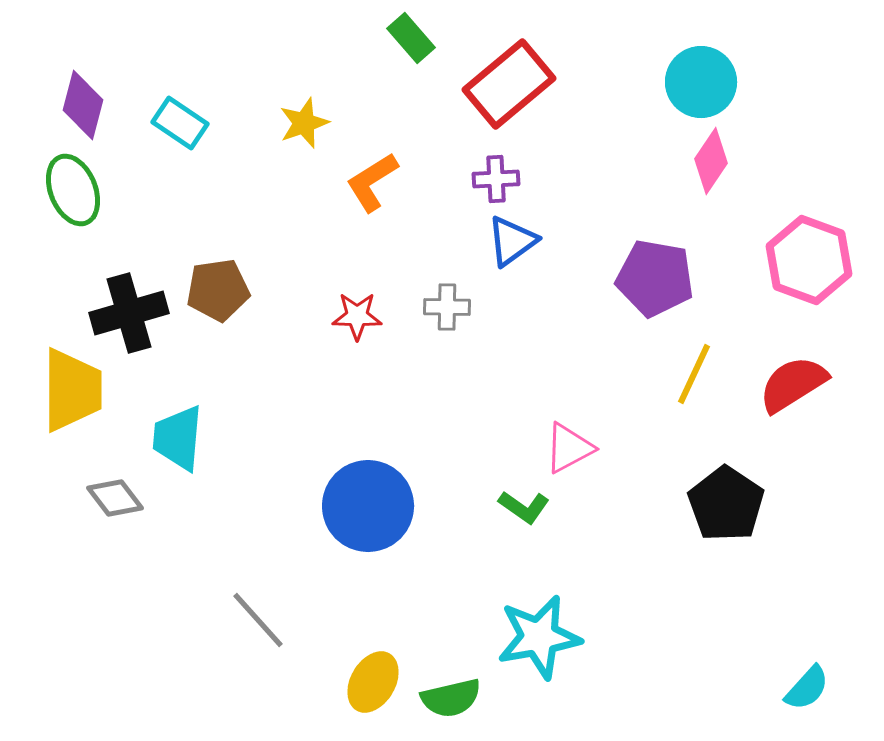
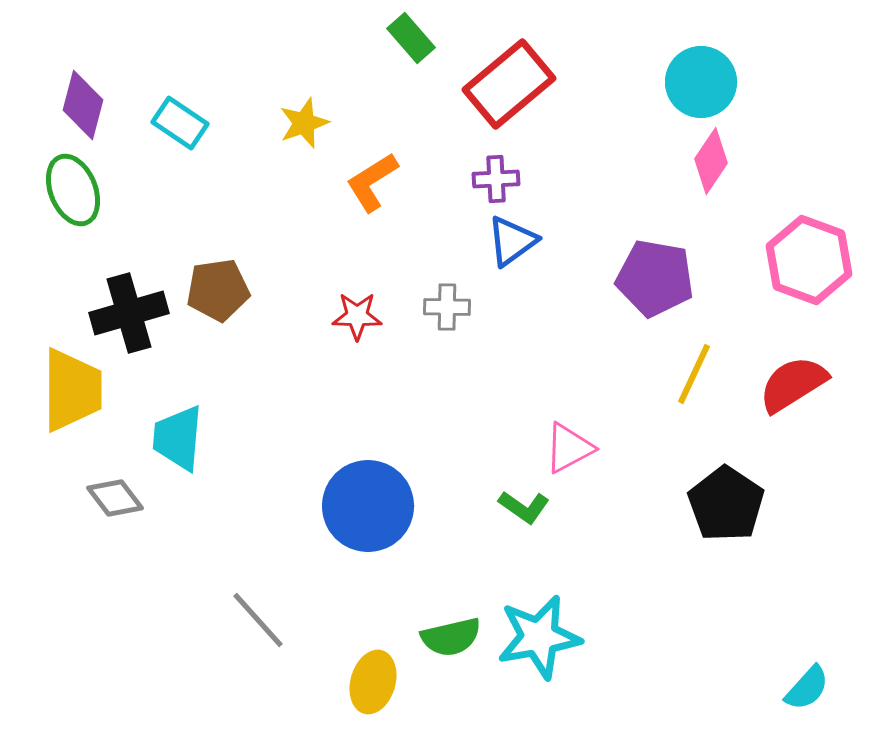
yellow ellipse: rotated 14 degrees counterclockwise
green semicircle: moved 61 px up
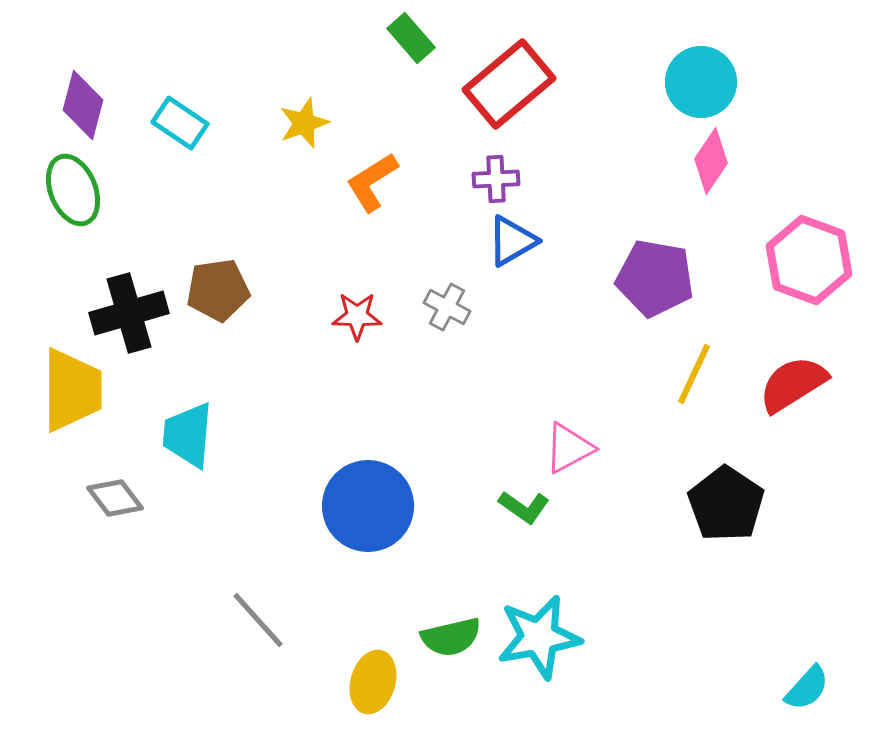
blue triangle: rotated 6 degrees clockwise
gray cross: rotated 27 degrees clockwise
cyan trapezoid: moved 10 px right, 3 px up
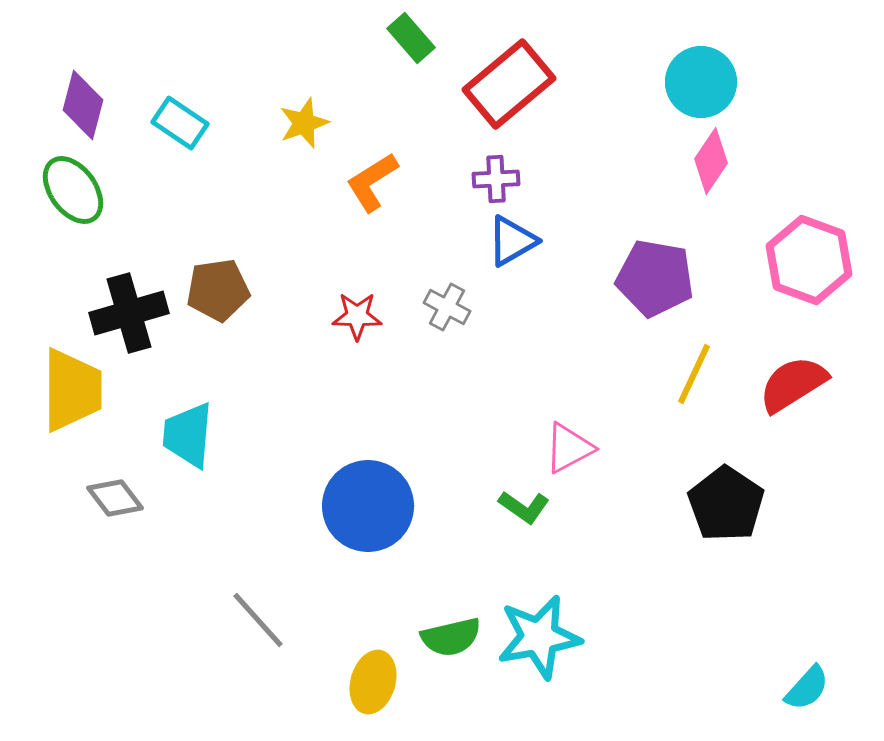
green ellipse: rotated 14 degrees counterclockwise
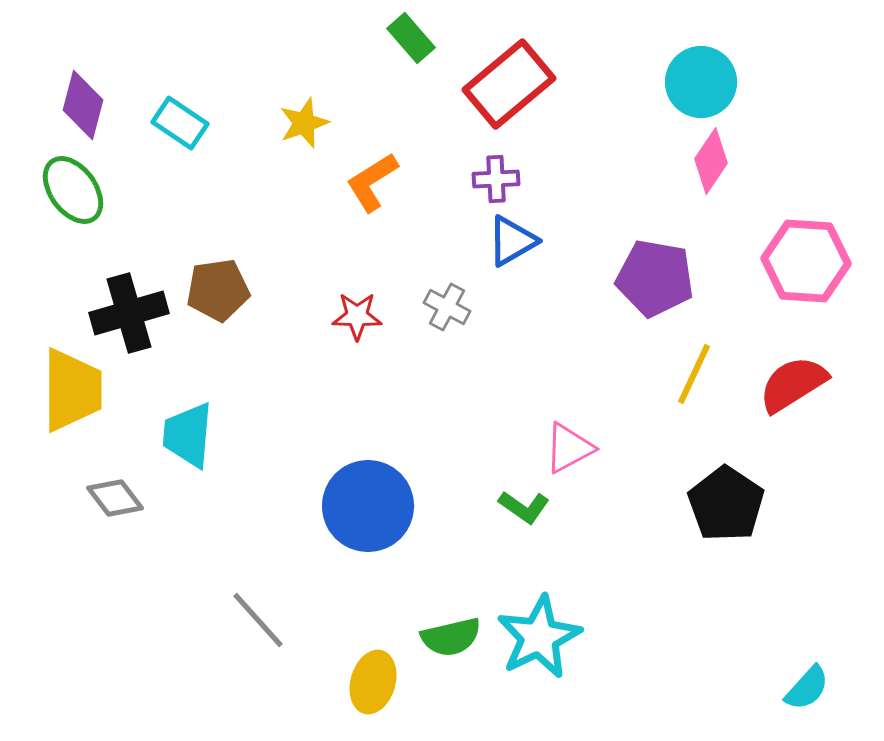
pink hexagon: moved 3 px left, 1 px down; rotated 16 degrees counterclockwise
cyan star: rotated 16 degrees counterclockwise
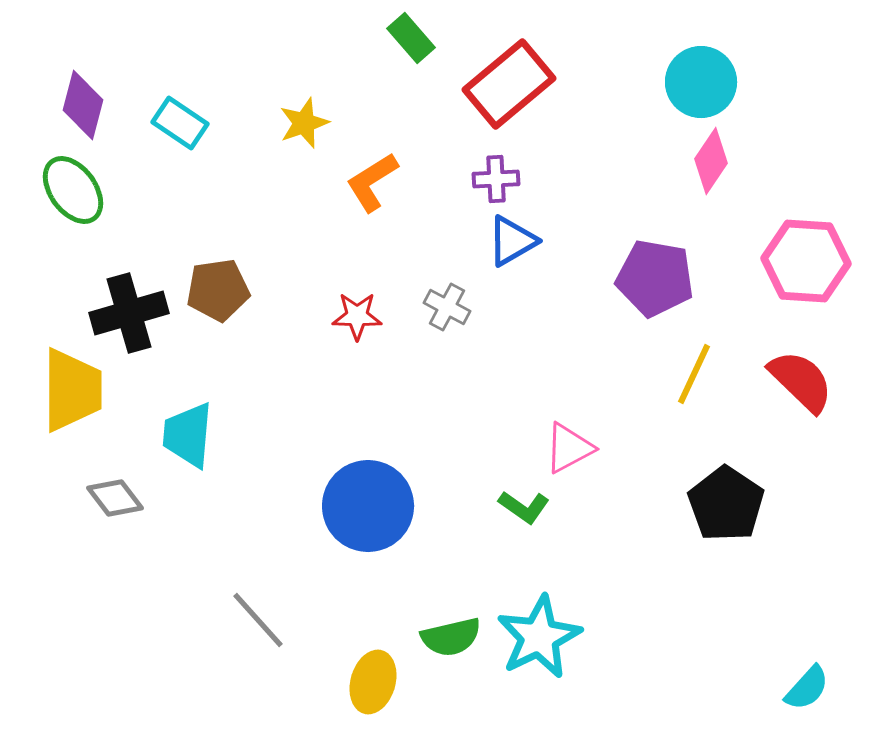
red semicircle: moved 8 px right, 3 px up; rotated 76 degrees clockwise
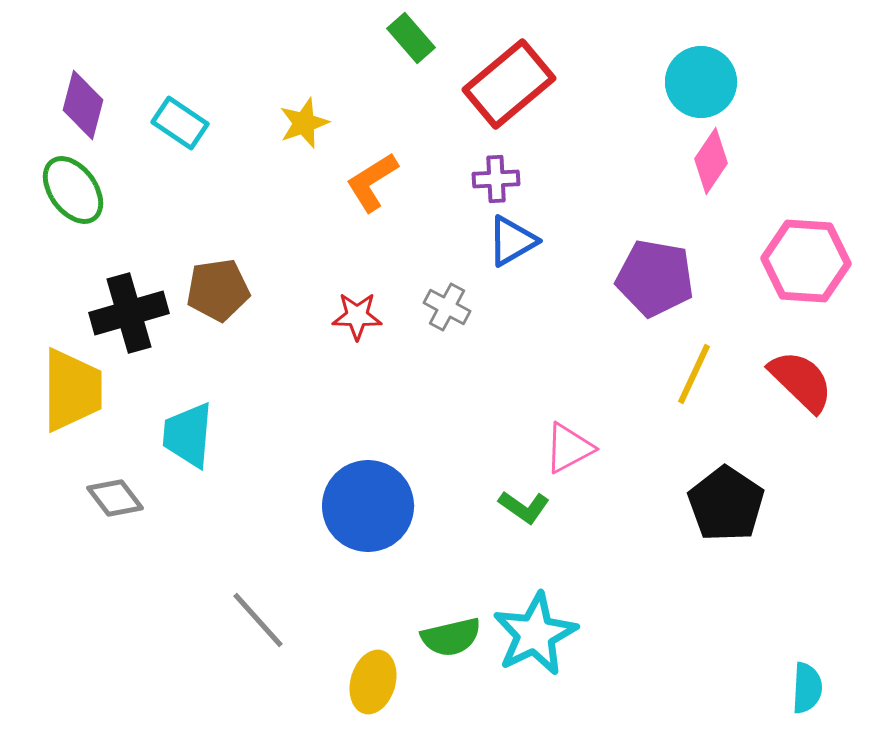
cyan star: moved 4 px left, 3 px up
cyan semicircle: rotated 39 degrees counterclockwise
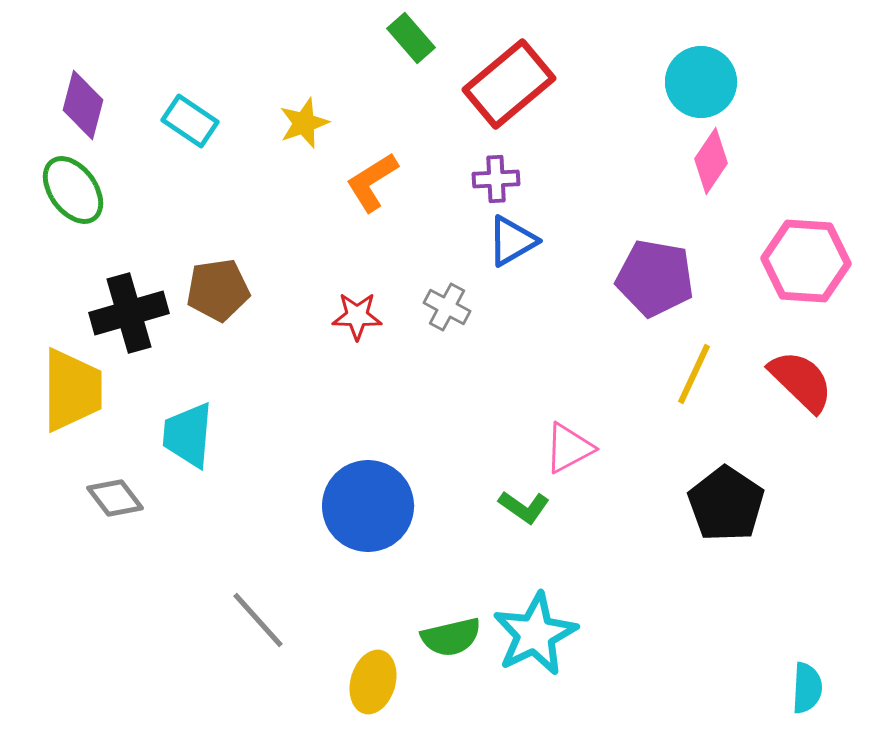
cyan rectangle: moved 10 px right, 2 px up
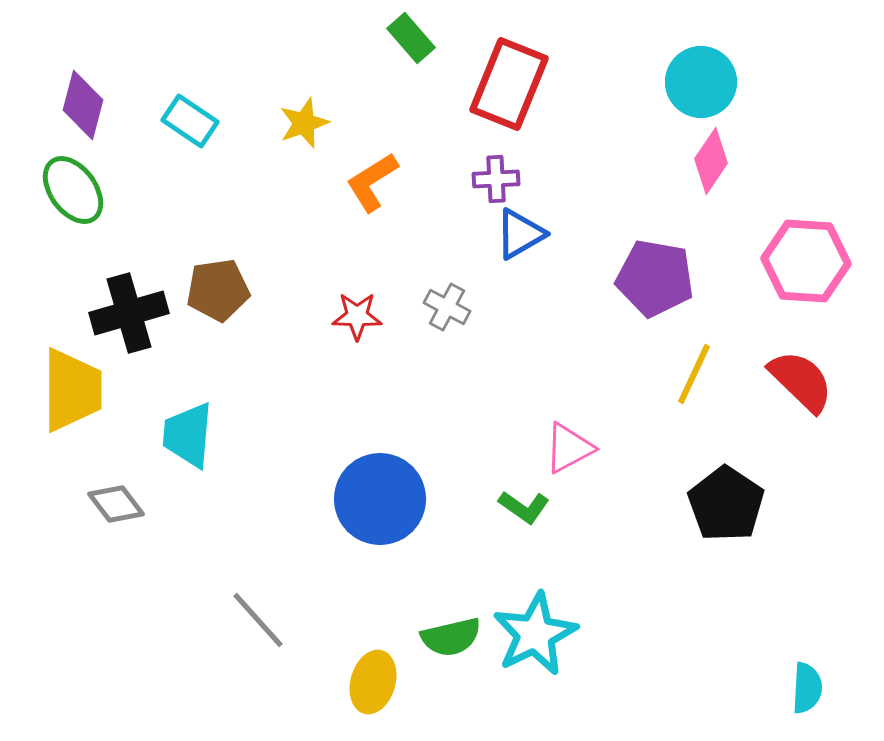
red rectangle: rotated 28 degrees counterclockwise
blue triangle: moved 8 px right, 7 px up
gray diamond: moved 1 px right, 6 px down
blue circle: moved 12 px right, 7 px up
